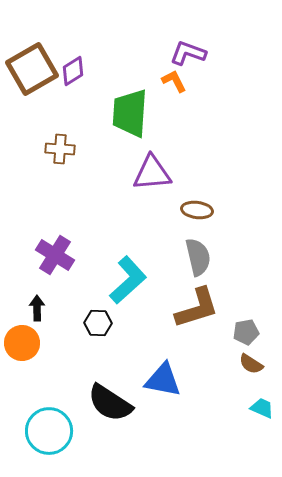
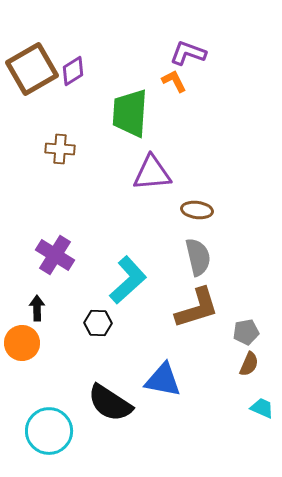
brown semicircle: moved 2 px left; rotated 100 degrees counterclockwise
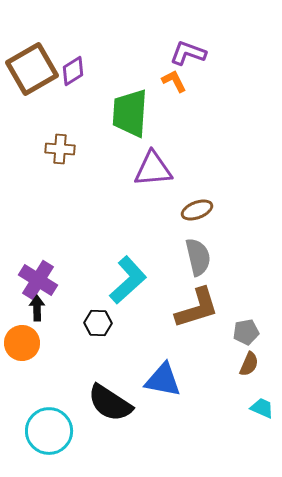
purple triangle: moved 1 px right, 4 px up
brown ellipse: rotated 28 degrees counterclockwise
purple cross: moved 17 px left, 25 px down
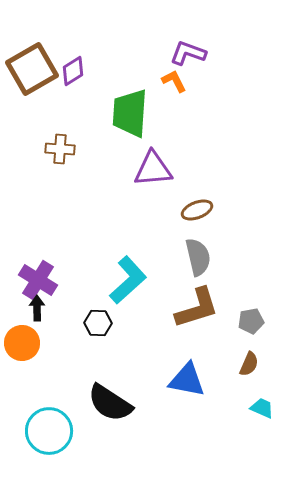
gray pentagon: moved 5 px right, 11 px up
blue triangle: moved 24 px right
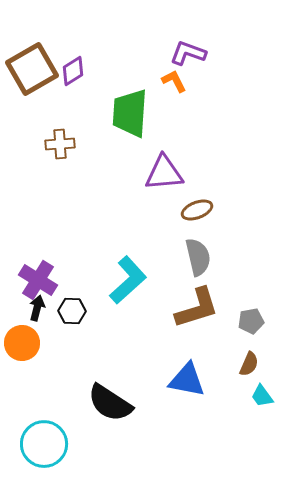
brown cross: moved 5 px up; rotated 8 degrees counterclockwise
purple triangle: moved 11 px right, 4 px down
black arrow: rotated 15 degrees clockwise
black hexagon: moved 26 px left, 12 px up
cyan trapezoid: moved 12 px up; rotated 150 degrees counterclockwise
cyan circle: moved 5 px left, 13 px down
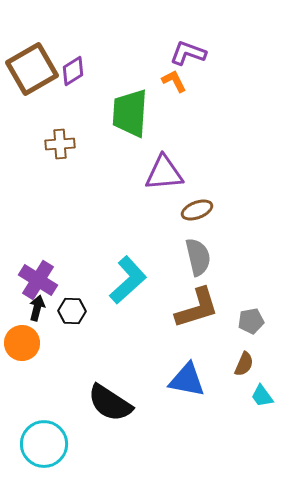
brown semicircle: moved 5 px left
